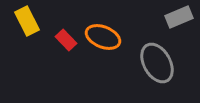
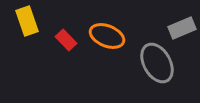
gray rectangle: moved 3 px right, 11 px down
yellow rectangle: rotated 8 degrees clockwise
orange ellipse: moved 4 px right, 1 px up
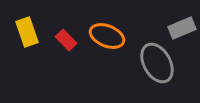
yellow rectangle: moved 11 px down
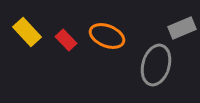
yellow rectangle: rotated 24 degrees counterclockwise
gray ellipse: moved 1 px left, 2 px down; rotated 45 degrees clockwise
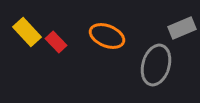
red rectangle: moved 10 px left, 2 px down
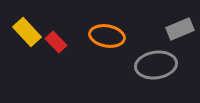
gray rectangle: moved 2 px left, 1 px down
orange ellipse: rotated 12 degrees counterclockwise
gray ellipse: rotated 66 degrees clockwise
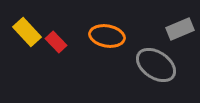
gray ellipse: rotated 42 degrees clockwise
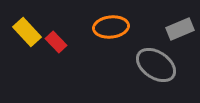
orange ellipse: moved 4 px right, 9 px up; rotated 16 degrees counterclockwise
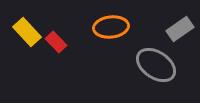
gray rectangle: rotated 12 degrees counterclockwise
